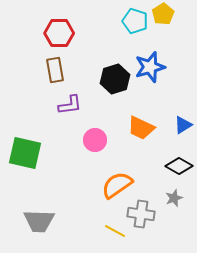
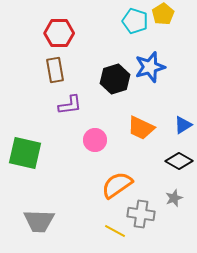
black diamond: moved 5 px up
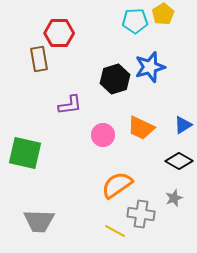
cyan pentagon: rotated 20 degrees counterclockwise
brown rectangle: moved 16 px left, 11 px up
pink circle: moved 8 px right, 5 px up
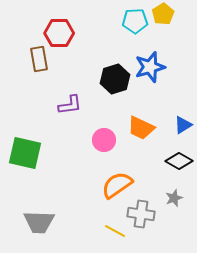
pink circle: moved 1 px right, 5 px down
gray trapezoid: moved 1 px down
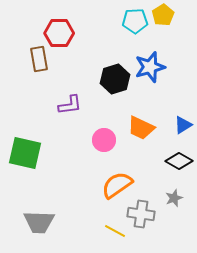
yellow pentagon: moved 1 px down
